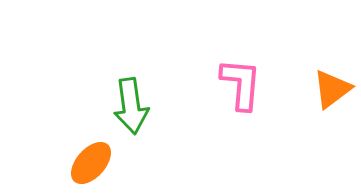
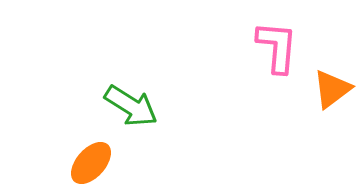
pink L-shape: moved 36 px right, 37 px up
green arrow: rotated 50 degrees counterclockwise
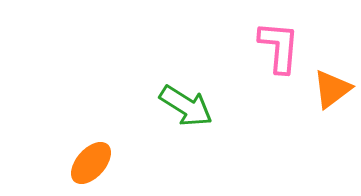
pink L-shape: moved 2 px right
green arrow: moved 55 px right
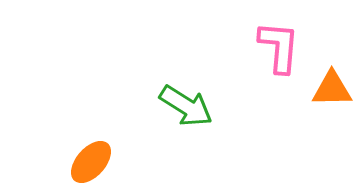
orange triangle: rotated 36 degrees clockwise
orange ellipse: moved 1 px up
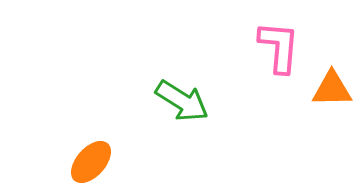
green arrow: moved 4 px left, 5 px up
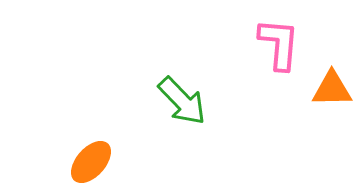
pink L-shape: moved 3 px up
green arrow: rotated 14 degrees clockwise
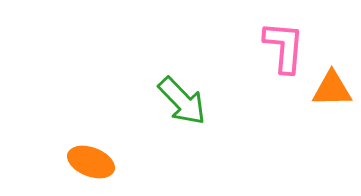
pink L-shape: moved 5 px right, 3 px down
orange ellipse: rotated 69 degrees clockwise
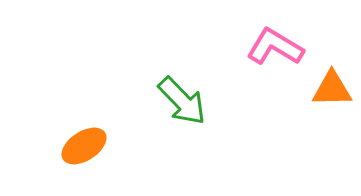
pink L-shape: moved 9 px left; rotated 64 degrees counterclockwise
orange ellipse: moved 7 px left, 16 px up; rotated 54 degrees counterclockwise
